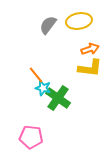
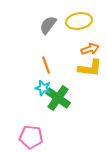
orange line: moved 10 px right, 10 px up; rotated 18 degrees clockwise
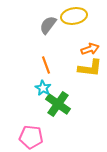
yellow ellipse: moved 5 px left, 5 px up
cyan star: rotated 14 degrees clockwise
green cross: moved 6 px down
